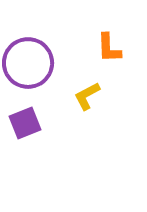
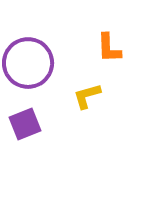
yellow L-shape: rotated 12 degrees clockwise
purple square: moved 1 px down
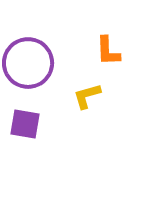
orange L-shape: moved 1 px left, 3 px down
purple square: rotated 32 degrees clockwise
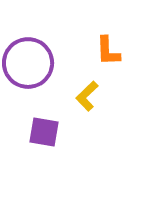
yellow L-shape: rotated 28 degrees counterclockwise
purple square: moved 19 px right, 8 px down
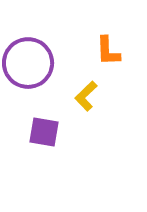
yellow L-shape: moved 1 px left
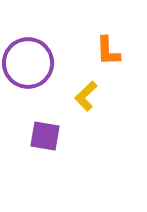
purple square: moved 1 px right, 4 px down
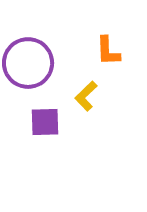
purple square: moved 14 px up; rotated 12 degrees counterclockwise
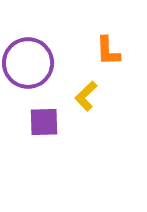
purple square: moved 1 px left
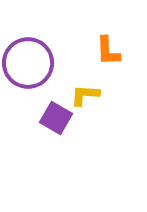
yellow L-shape: moved 1 px left, 1 px up; rotated 48 degrees clockwise
purple square: moved 12 px right, 4 px up; rotated 32 degrees clockwise
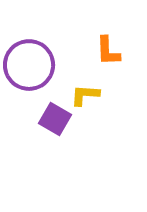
purple circle: moved 1 px right, 2 px down
purple square: moved 1 px left, 1 px down
